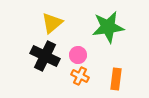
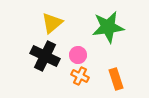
orange rectangle: rotated 25 degrees counterclockwise
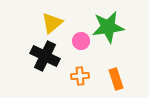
pink circle: moved 3 px right, 14 px up
orange cross: rotated 30 degrees counterclockwise
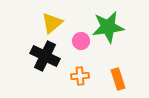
orange rectangle: moved 2 px right
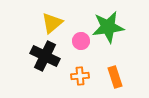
orange rectangle: moved 3 px left, 2 px up
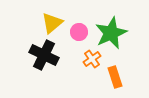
green star: moved 3 px right, 6 px down; rotated 16 degrees counterclockwise
pink circle: moved 2 px left, 9 px up
black cross: moved 1 px left, 1 px up
orange cross: moved 12 px right, 17 px up; rotated 30 degrees counterclockwise
